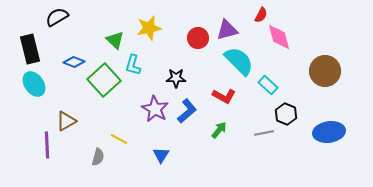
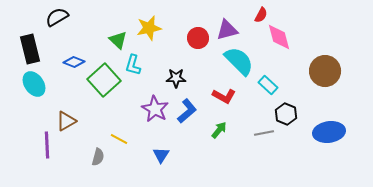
green triangle: moved 3 px right
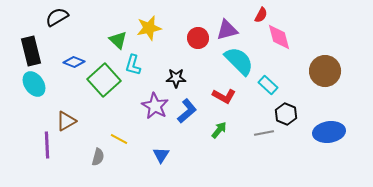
black rectangle: moved 1 px right, 2 px down
purple star: moved 3 px up
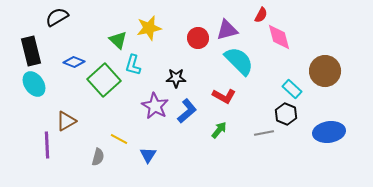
cyan rectangle: moved 24 px right, 4 px down
blue triangle: moved 13 px left
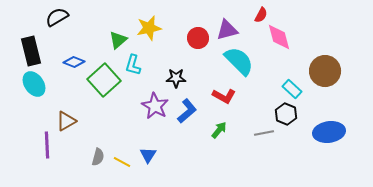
green triangle: rotated 36 degrees clockwise
yellow line: moved 3 px right, 23 px down
